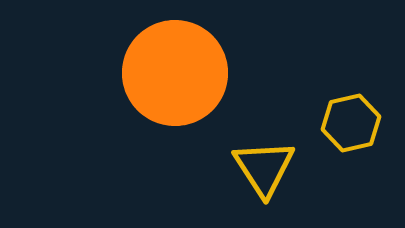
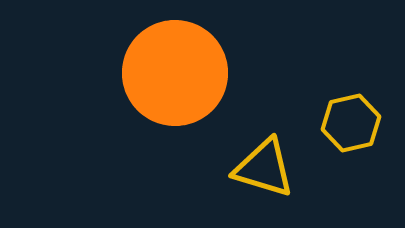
yellow triangle: rotated 40 degrees counterclockwise
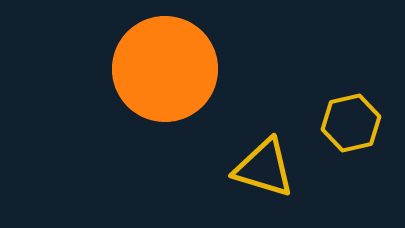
orange circle: moved 10 px left, 4 px up
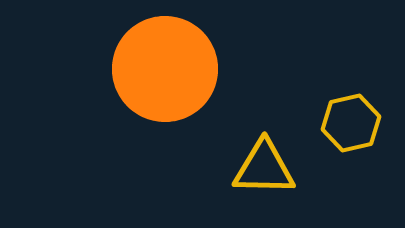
yellow triangle: rotated 16 degrees counterclockwise
